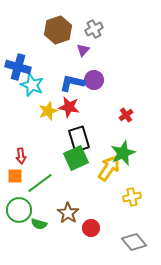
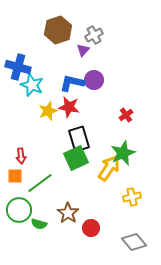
gray cross: moved 6 px down
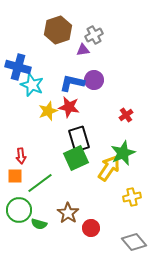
purple triangle: rotated 40 degrees clockwise
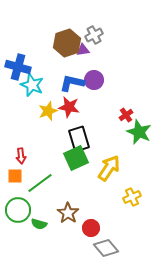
brown hexagon: moved 9 px right, 13 px down
green star: moved 16 px right, 21 px up; rotated 25 degrees counterclockwise
yellow cross: rotated 12 degrees counterclockwise
green circle: moved 1 px left
gray diamond: moved 28 px left, 6 px down
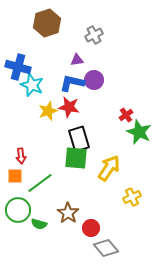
brown hexagon: moved 20 px left, 20 px up
purple triangle: moved 6 px left, 10 px down
green square: rotated 30 degrees clockwise
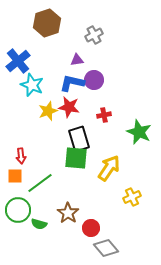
blue cross: moved 6 px up; rotated 35 degrees clockwise
red cross: moved 22 px left; rotated 24 degrees clockwise
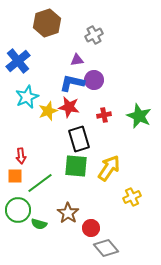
cyan star: moved 5 px left, 12 px down; rotated 25 degrees clockwise
green star: moved 16 px up
green square: moved 8 px down
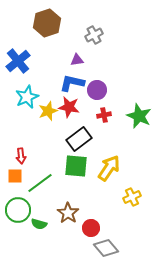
purple circle: moved 3 px right, 10 px down
black rectangle: rotated 70 degrees clockwise
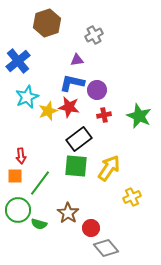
green line: rotated 16 degrees counterclockwise
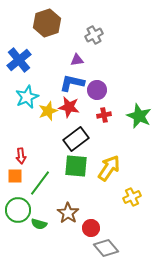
blue cross: moved 1 px right, 1 px up
black rectangle: moved 3 px left
